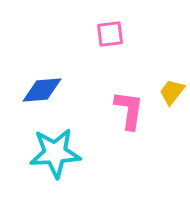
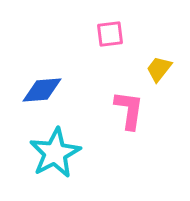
yellow trapezoid: moved 13 px left, 23 px up
cyan star: rotated 24 degrees counterclockwise
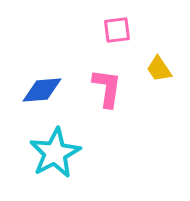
pink square: moved 7 px right, 4 px up
yellow trapezoid: rotated 72 degrees counterclockwise
pink L-shape: moved 22 px left, 22 px up
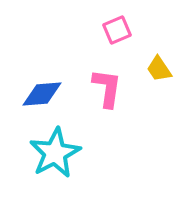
pink square: rotated 16 degrees counterclockwise
blue diamond: moved 4 px down
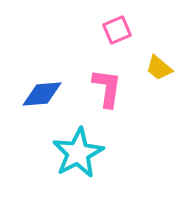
yellow trapezoid: moved 1 px up; rotated 16 degrees counterclockwise
cyan star: moved 23 px right
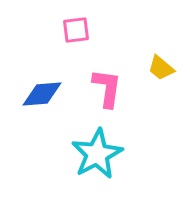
pink square: moved 41 px left; rotated 16 degrees clockwise
yellow trapezoid: moved 2 px right
cyan star: moved 19 px right, 1 px down
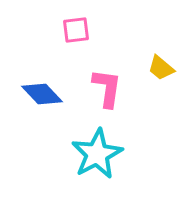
blue diamond: rotated 51 degrees clockwise
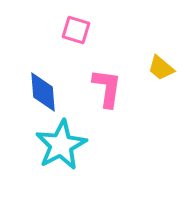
pink square: rotated 24 degrees clockwise
blue diamond: moved 1 px right, 2 px up; rotated 39 degrees clockwise
cyan star: moved 36 px left, 9 px up
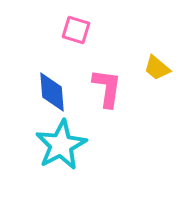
yellow trapezoid: moved 4 px left
blue diamond: moved 9 px right
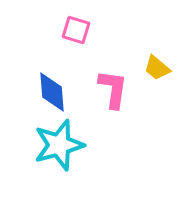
pink L-shape: moved 6 px right, 1 px down
cyan star: moved 2 px left; rotated 12 degrees clockwise
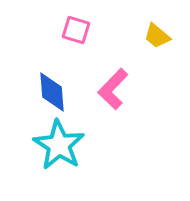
yellow trapezoid: moved 32 px up
pink L-shape: rotated 144 degrees counterclockwise
cyan star: rotated 24 degrees counterclockwise
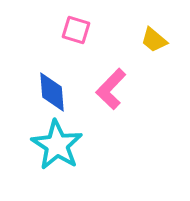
yellow trapezoid: moved 3 px left, 4 px down
pink L-shape: moved 2 px left
cyan star: moved 2 px left
